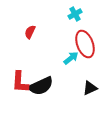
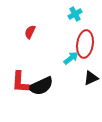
red ellipse: rotated 28 degrees clockwise
black triangle: moved 1 px right, 10 px up
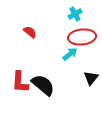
red semicircle: rotated 104 degrees clockwise
red ellipse: moved 3 px left, 7 px up; rotated 76 degrees clockwise
cyan arrow: moved 1 px left, 4 px up
black triangle: rotated 28 degrees counterclockwise
black semicircle: moved 2 px right, 1 px up; rotated 115 degrees counterclockwise
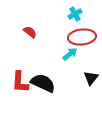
black semicircle: moved 2 px up; rotated 15 degrees counterclockwise
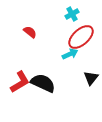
cyan cross: moved 3 px left
red ellipse: moved 1 px left; rotated 36 degrees counterclockwise
cyan arrow: rotated 14 degrees clockwise
red L-shape: rotated 125 degrees counterclockwise
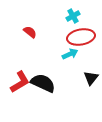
cyan cross: moved 1 px right, 2 px down
red ellipse: rotated 32 degrees clockwise
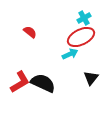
cyan cross: moved 11 px right, 2 px down
red ellipse: rotated 16 degrees counterclockwise
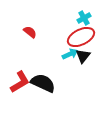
black triangle: moved 8 px left, 22 px up
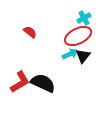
red ellipse: moved 3 px left, 1 px up
